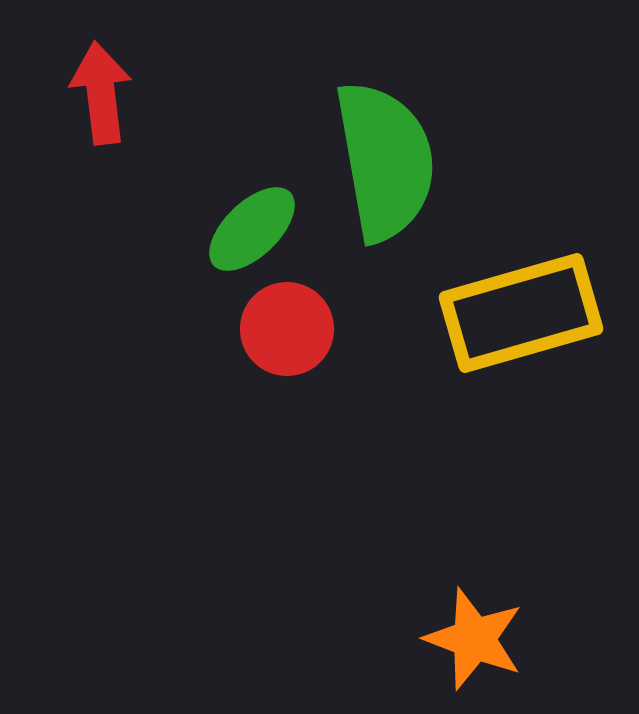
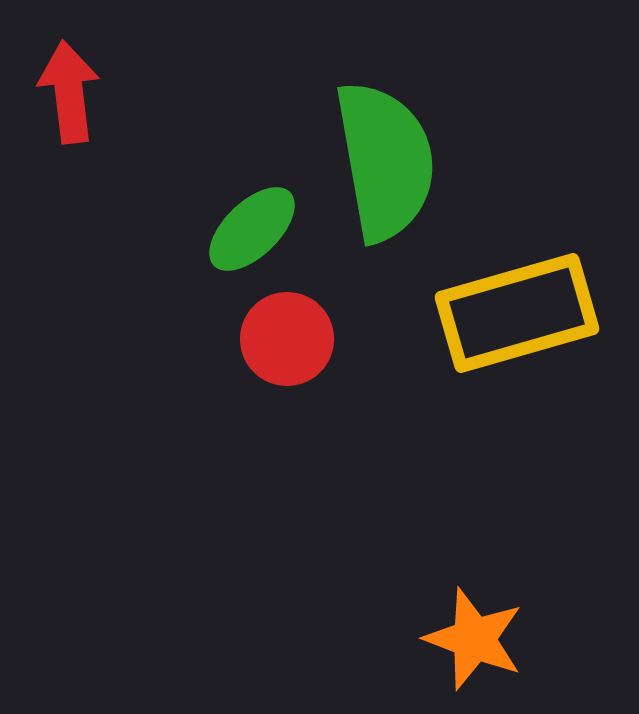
red arrow: moved 32 px left, 1 px up
yellow rectangle: moved 4 px left
red circle: moved 10 px down
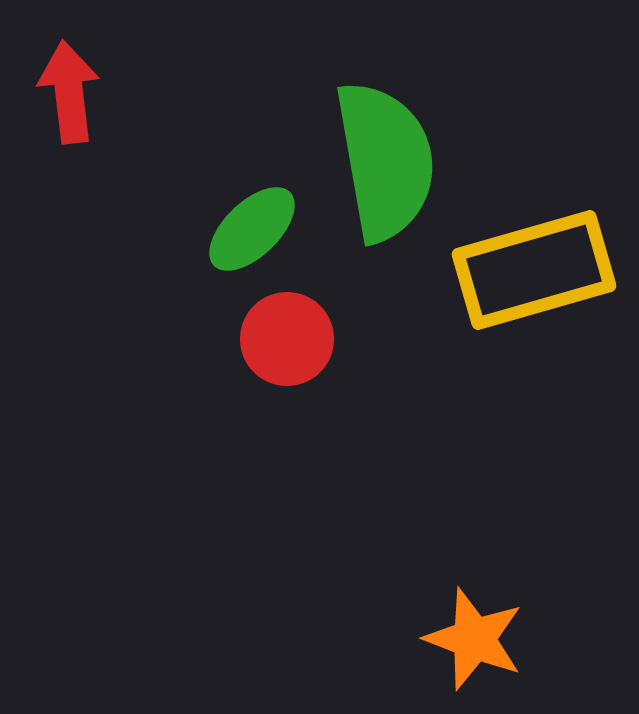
yellow rectangle: moved 17 px right, 43 px up
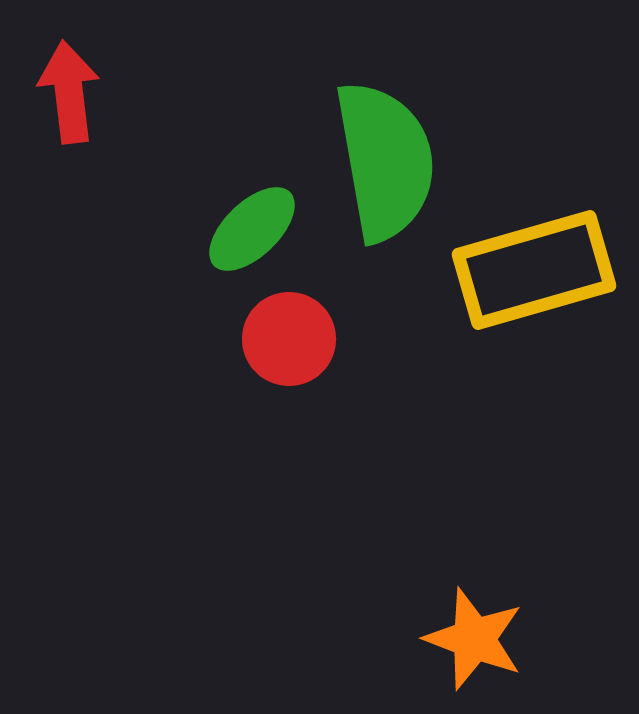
red circle: moved 2 px right
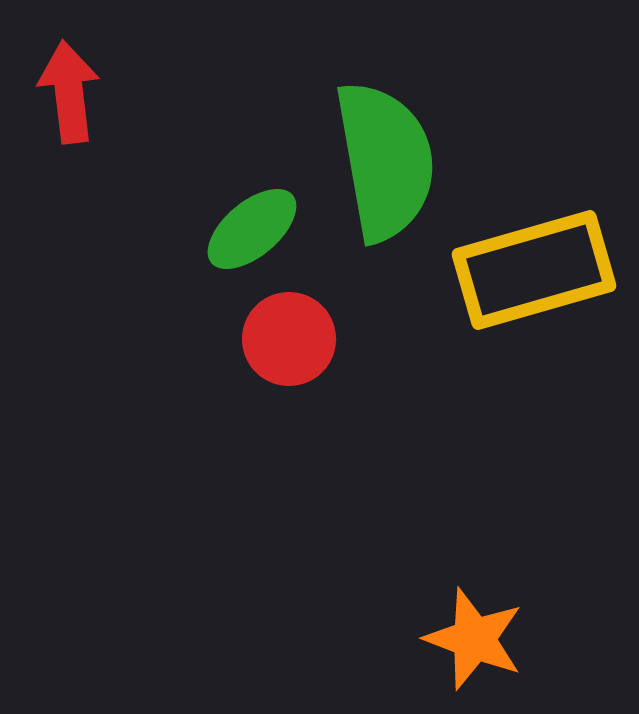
green ellipse: rotated 4 degrees clockwise
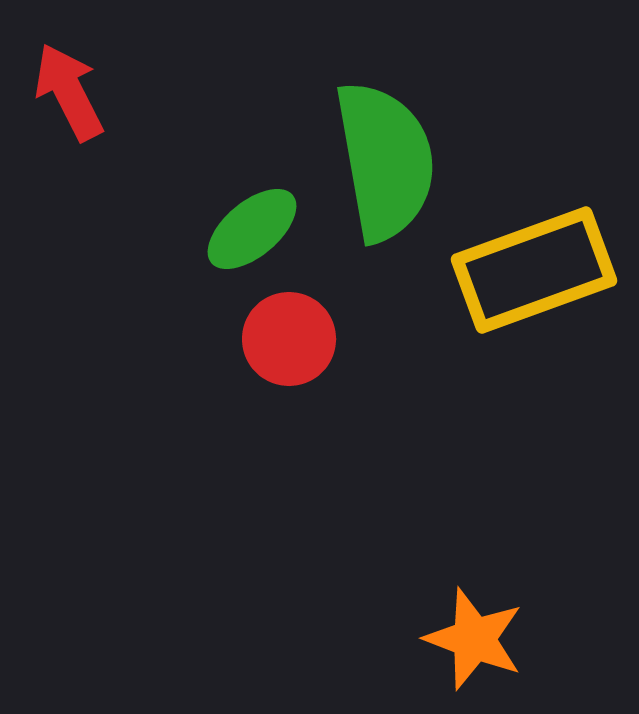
red arrow: rotated 20 degrees counterclockwise
yellow rectangle: rotated 4 degrees counterclockwise
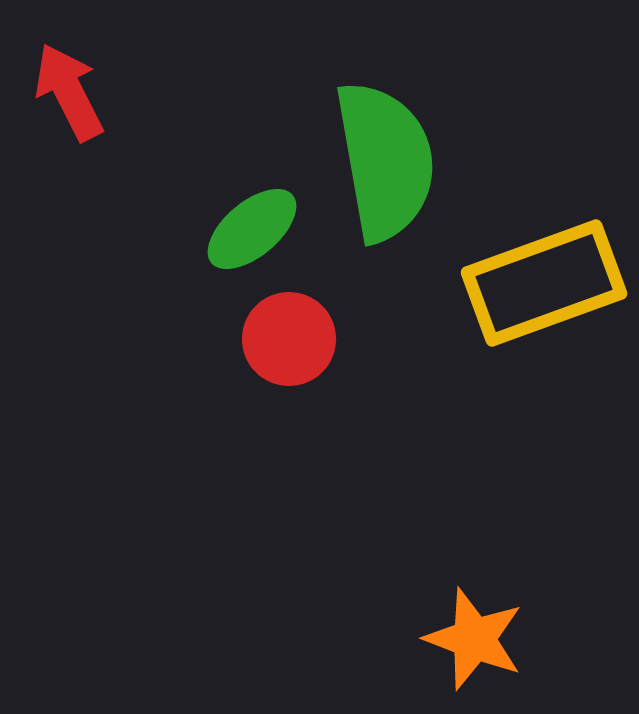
yellow rectangle: moved 10 px right, 13 px down
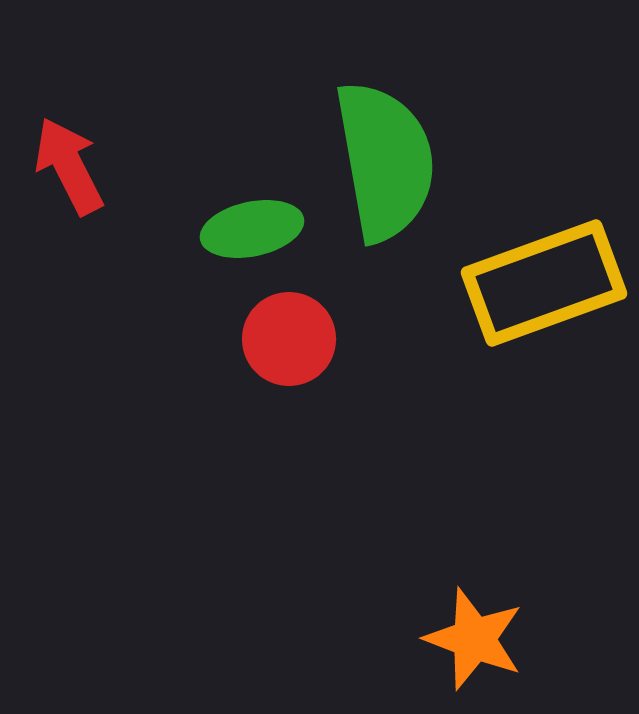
red arrow: moved 74 px down
green ellipse: rotated 28 degrees clockwise
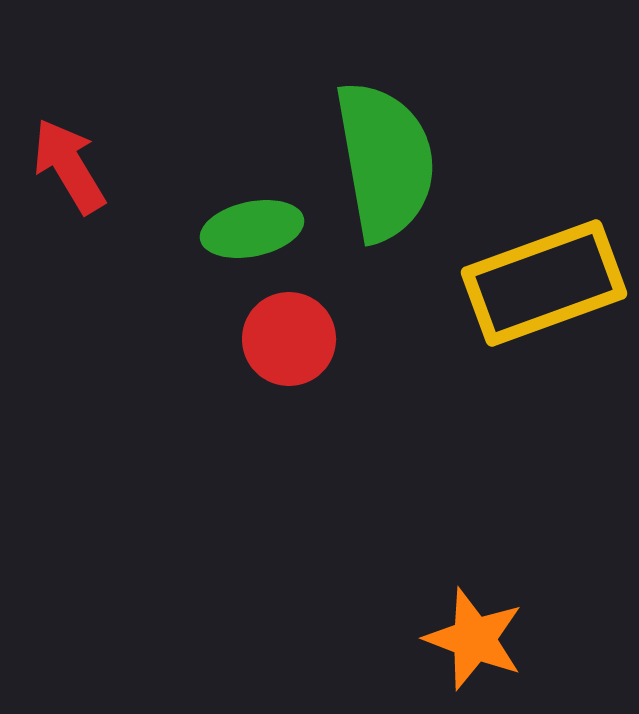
red arrow: rotated 4 degrees counterclockwise
